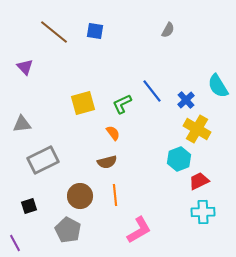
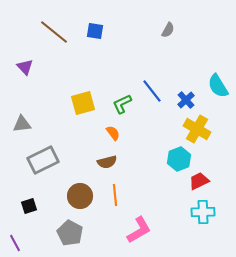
gray pentagon: moved 2 px right, 3 px down
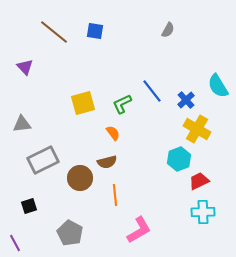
brown circle: moved 18 px up
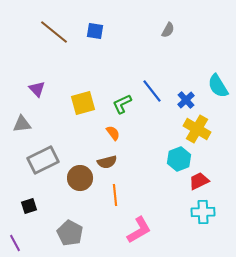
purple triangle: moved 12 px right, 22 px down
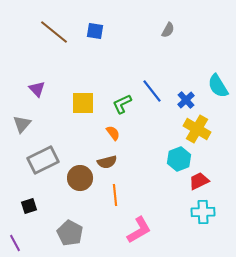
yellow square: rotated 15 degrees clockwise
gray triangle: rotated 42 degrees counterclockwise
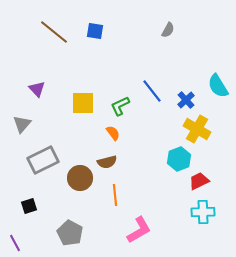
green L-shape: moved 2 px left, 2 px down
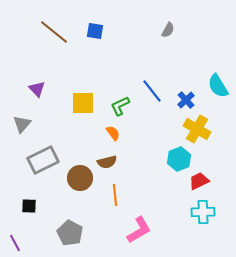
black square: rotated 21 degrees clockwise
